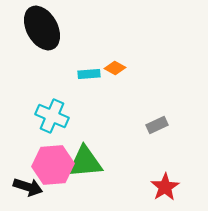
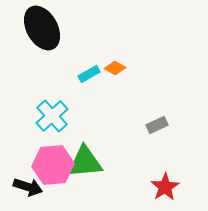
cyan rectangle: rotated 25 degrees counterclockwise
cyan cross: rotated 24 degrees clockwise
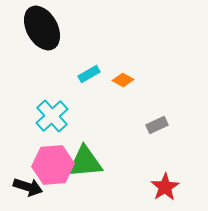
orange diamond: moved 8 px right, 12 px down
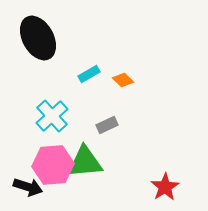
black ellipse: moved 4 px left, 10 px down
orange diamond: rotated 15 degrees clockwise
gray rectangle: moved 50 px left
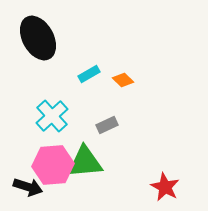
red star: rotated 12 degrees counterclockwise
